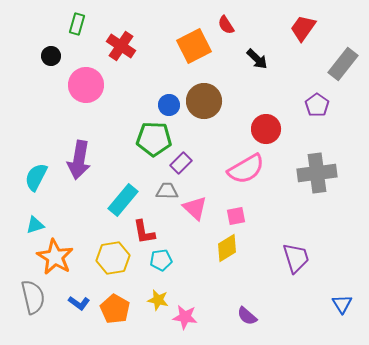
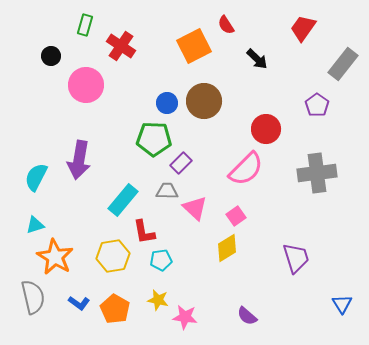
green rectangle: moved 8 px right, 1 px down
blue circle: moved 2 px left, 2 px up
pink semicircle: rotated 15 degrees counterclockwise
pink square: rotated 24 degrees counterclockwise
yellow hexagon: moved 2 px up
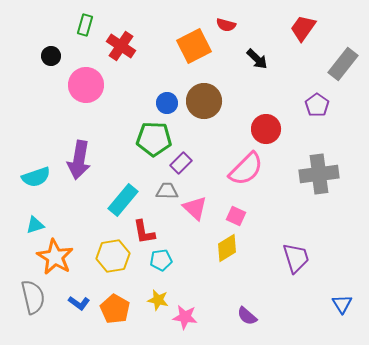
red semicircle: rotated 42 degrees counterclockwise
gray cross: moved 2 px right, 1 px down
cyan semicircle: rotated 136 degrees counterclockwise
pink square: rotated 30 degrees counterclockwise
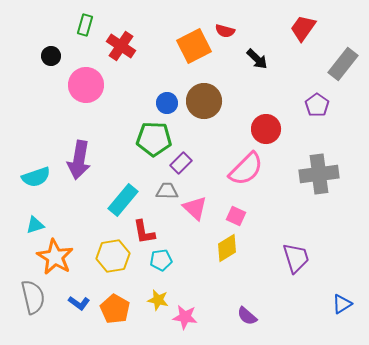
red semicircle: moved 1 px left, 6 px down
blue triangle: rotated 30 degrees clockwise
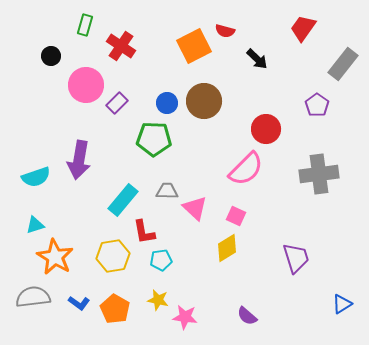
purple rectangle: moved 64 px left, 60 px up
gray semicircle: rotated 84 degrees counterclockwise
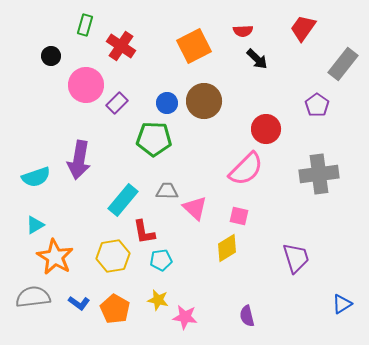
red semicircle: moved 18 px right; rotated 18 degrees counterclockwise
pink square: moved 3 px right; rotated 12 degrees counterclockwise
cyan triangle: rotated 12 degrees counterclockwise
purple semicircle: rotated 35 degrees clockwise
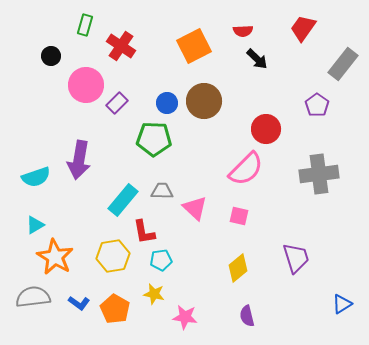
gray trapezoid: moved 5 px left
yellow diamond: moved 11 px right, 20 px down; rotated 8 degrees counterclockwise
yellow star: moved 4 px left, 6 px up
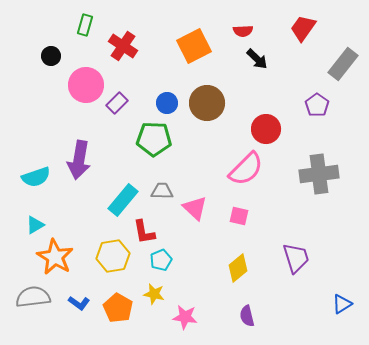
red cross: moved 2 px right
brown circle: moved 3 px right, 2 px down
cyan pentagon: rotated 15 degrees counterclockwise
orange pentagon: moved 3 px right, 1 px up
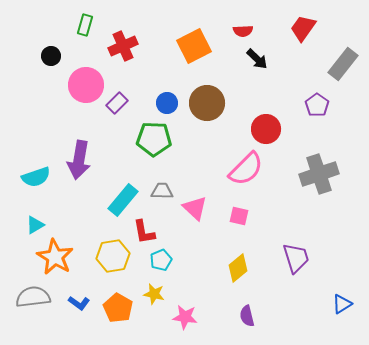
red cross: rotated 32 degrees clockwise
gray cross: rotated 12 degrees counterclockwise
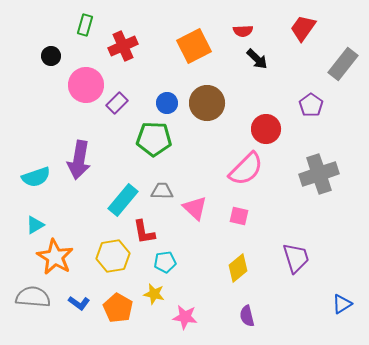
purple pentagon: moved 6 px left
cyan pentagon: moved 4 px right, 2 px down; rotated 15 degrees clockwise
gray semicircle: rotated 12 degrees clockwise
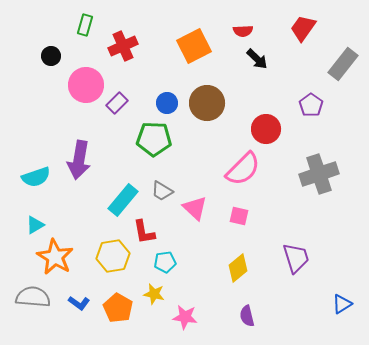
pink semicircle: moved 3 px left
gray trapezoid: rotated 150 degrees counterclockwise
